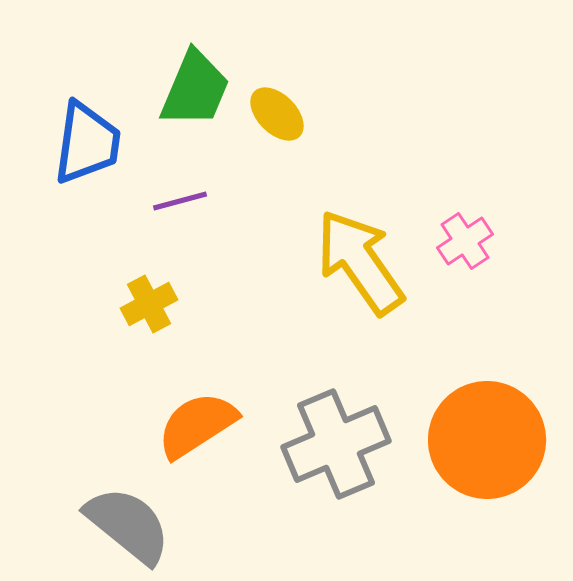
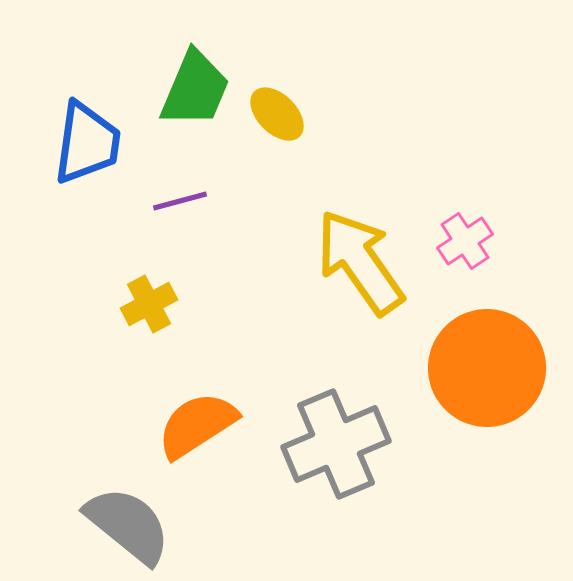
orange circle: moved 72 px up
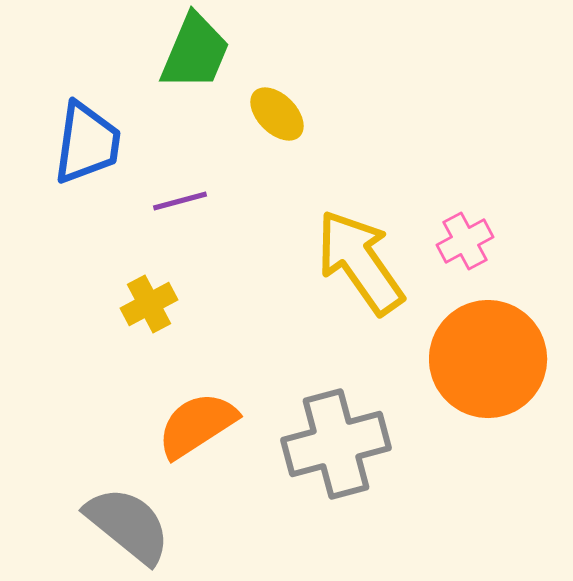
green trapezoid: moved 37 px up
pink cross: rotated 6 degrees clockwise
orange circle: moved 1 px right, 9 px up
gray cross: rotated 8 degrees clockwise
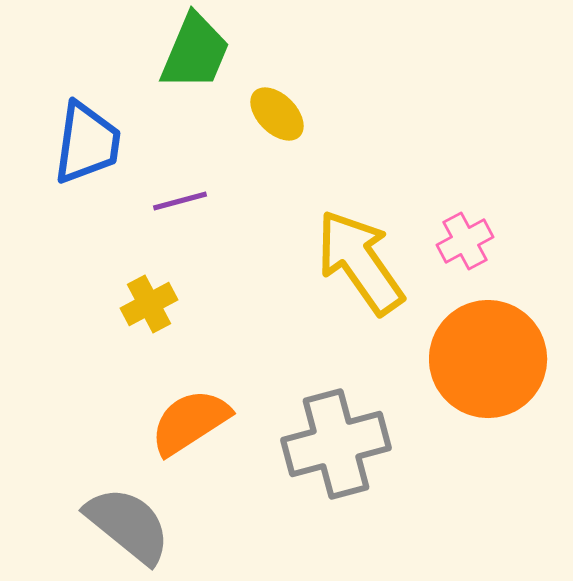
orange semicircle: moved 7 px left, 3 px up
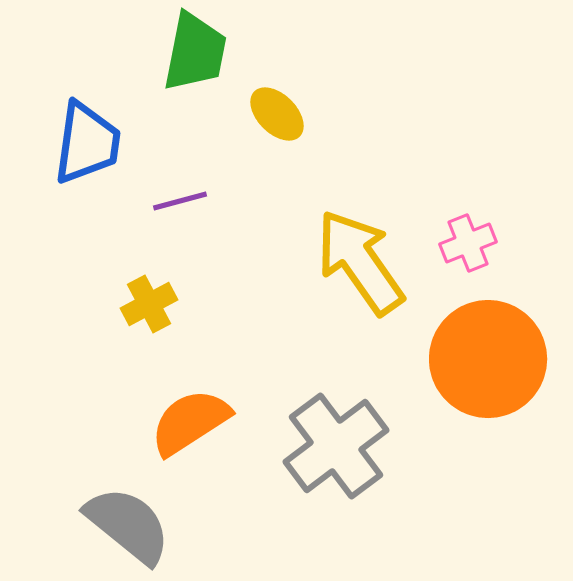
green trapezoid: rotated 12 degrees counterclockwise
pink cross: moved 3 px right, 2 px down; rotated 6 degrees clockwise
gray cross: moved 2 px down; rotated 22 degrees counterclockwise
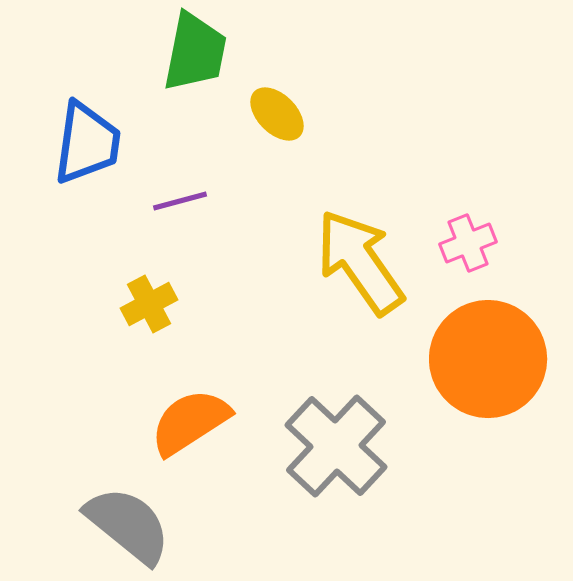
gray cross: rotated 10 degrees counterclockwise
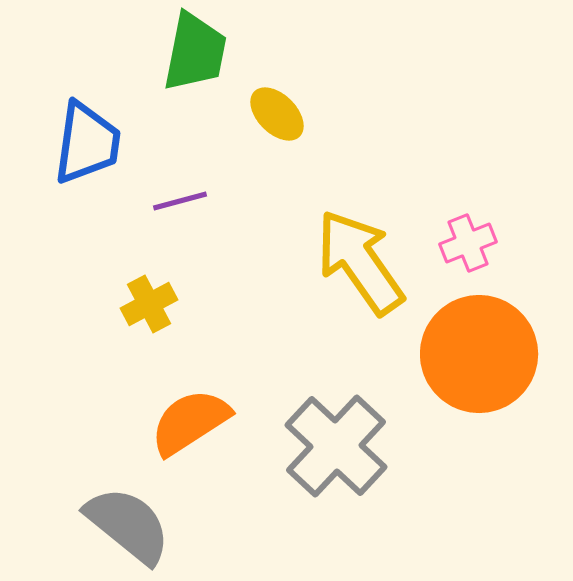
orange circle: moved 9 px left, 5 px up
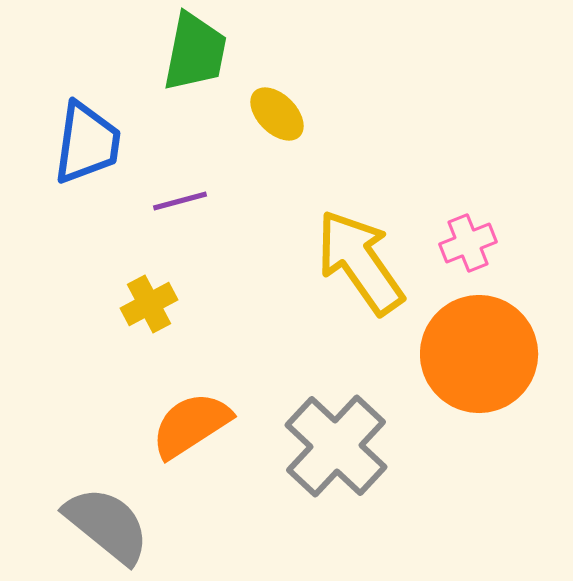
orange semicircle: moved 1 px right, 3 px down
gray semicircle: moved 21 px left
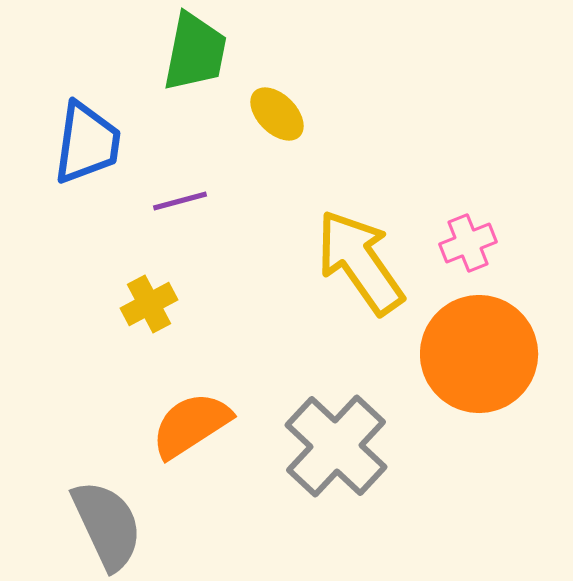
gray semicircle: rotated 26 degrees clockwise
